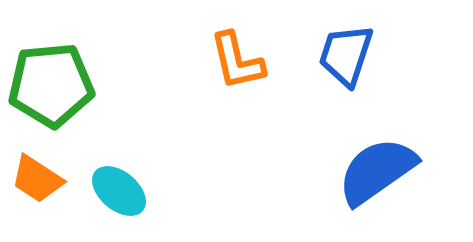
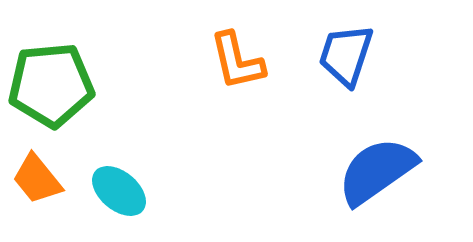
orange trapezoid: rotated 18 degrees clockwise
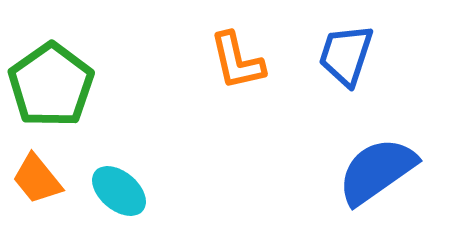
green pentagon: rotated 30 degrees counterclockwise
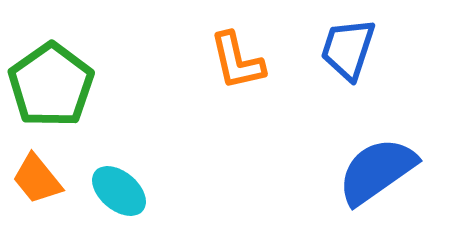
blue trapezoid: moved 2 px right, 6 px up
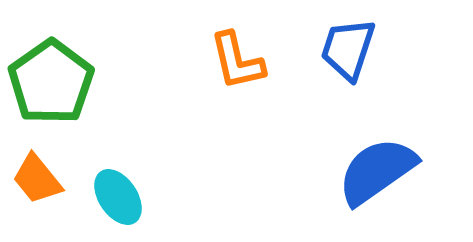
green pentagon: moved 3 px up
cyan ellipse: moved 1 px left, 6 px down; rotated 16 degrees clockwise
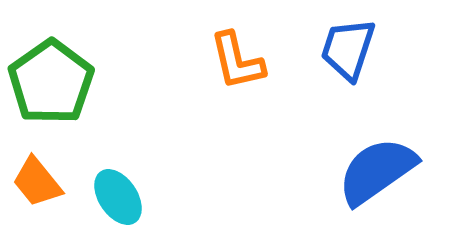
orange trapezoid: moved 3 px down
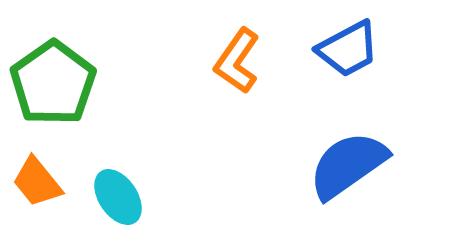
blue trapezoid: rotated 136 degrees counterclockwise
orange L-shape: rotated 48 degrees clockwise
green pentagon: moved 2 px right, 1 px down
blue semicircle: moved 29 px left, 6 px up
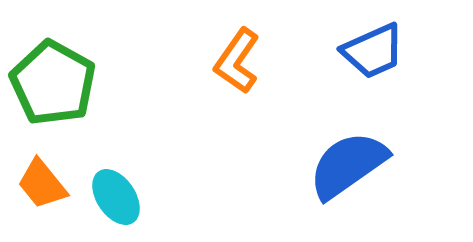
blue trapezoid: moved 25 px right, 2 px down; rotated 4 degrees clockwise
green pentagon: rotated 8 degrees counterclockwise
orange trapezoid: moved 5 px right, 2 px down
cyan ellipse: moved 2 px left
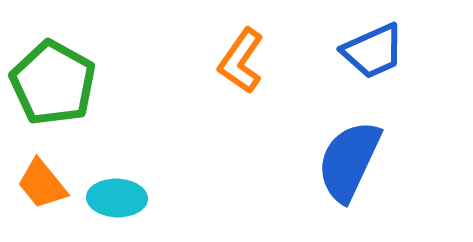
orange L-shape: moved 4 px right
blue semicircle: moved 1 px right, 4 px up; rotated 30 degrees counterclockwise
cyan ellipse: moved 1 px right, 1 px down; rotated 54 degrees counterclockwise
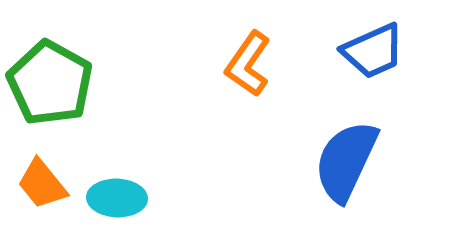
orange L-shape: moved 7 px right, 3 px down
green pentagon: moved 3 px left
blue semicircle: moved 3 px left
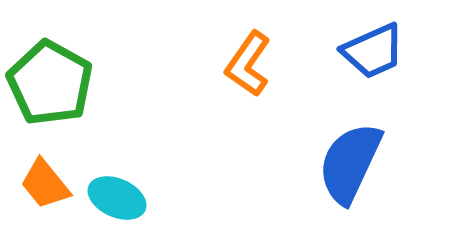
blue semicircle: moved 4 px right, 2 px down
orange trapezoid: moved 3 px right
cyan ellipse: rotated 22 degrees clockwise
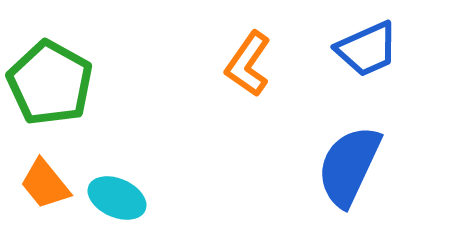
blue trapezoid: moved 6 px left, 2 px up
blue semicircle: moved 1 px left, 3 px down
